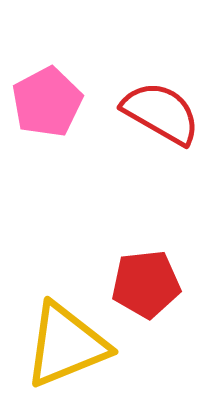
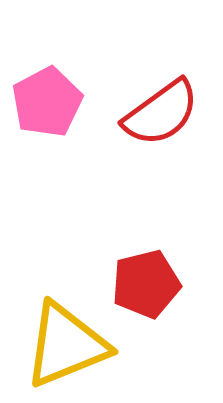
red semicircle: rotated 114 degrees clockwise
red pentagon: rotated 8 degrees counterclockwise
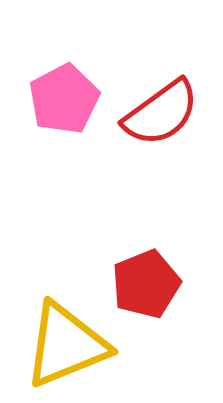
pink pentagon: moved 17 px right, 3 px up
red pentagon: rotated 8 degrees counterclockwise
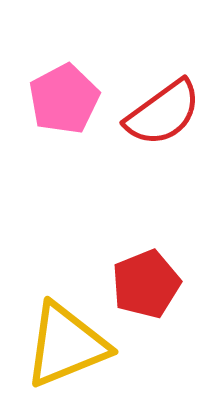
red semicircle: moved 2 px right
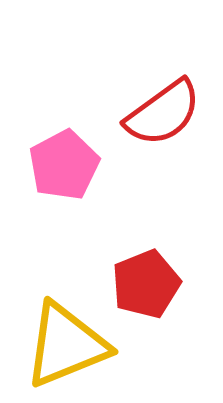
pink pentagon: moved 66 px down
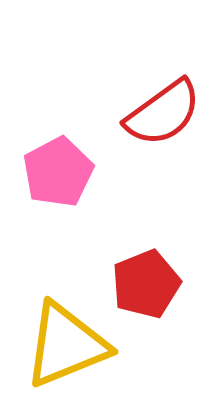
pink pentagon: moved 6 px left, 7 px down
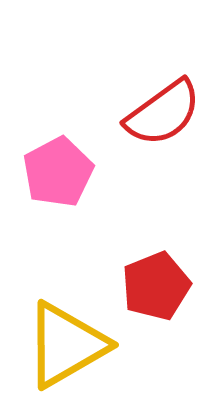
red pentagon: moved 10 px right, 2 px down
yellow triangle: rotated 8 degrees counterclockwise
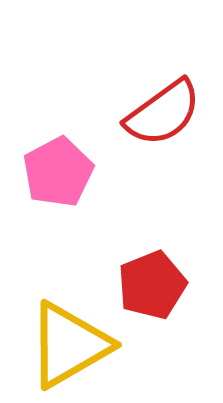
red pentagon: moved 4 px left, 1 px up
yellow triangle: moved 3 px right
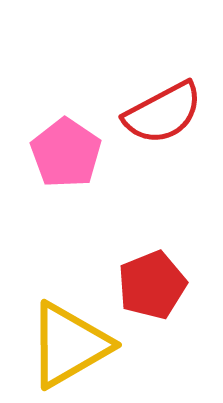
red semicircle: rotated 8 degrees clockwise
pink pentagon: moved 8 px right, 19 px up; rotated 10 degrees counterclockwise
